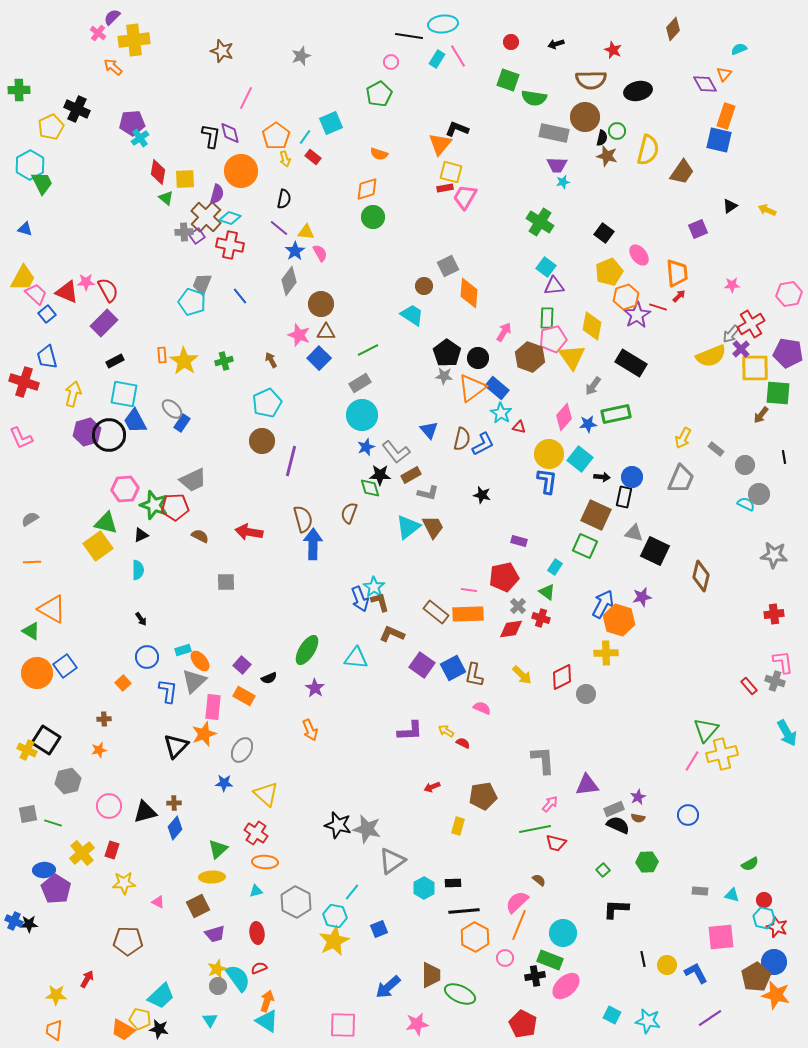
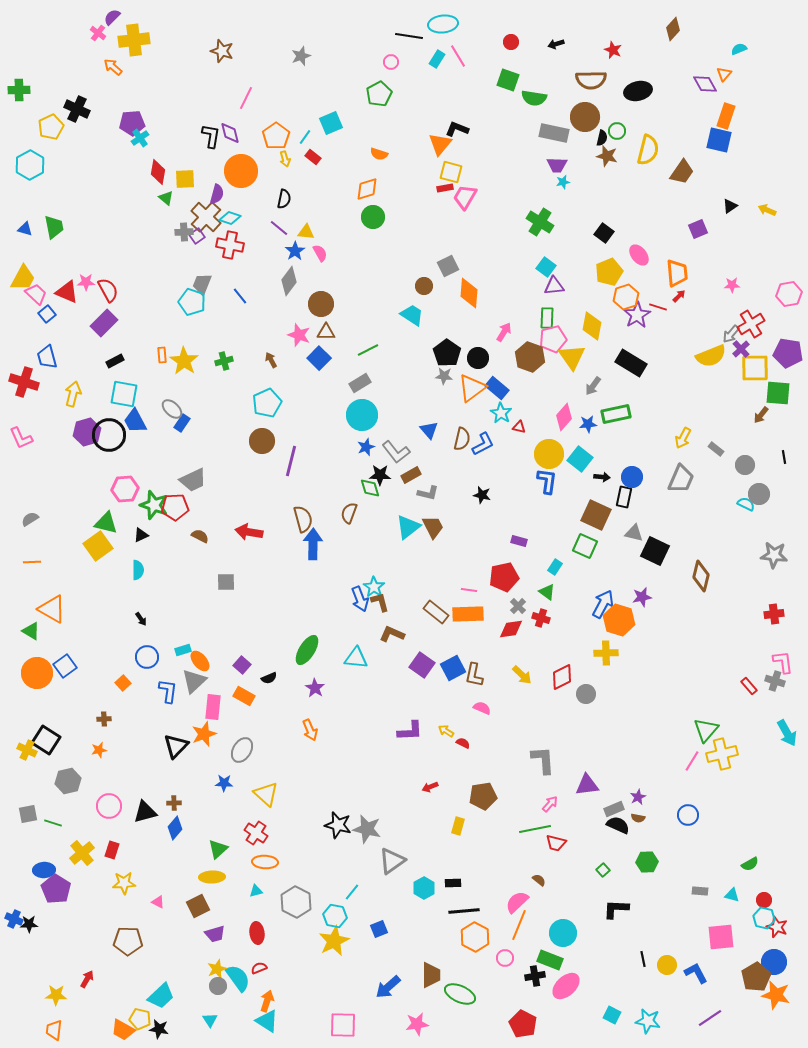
green trapezoid at (42, 183): moved 12 px right, 44 px down; rotated 15 degrees clockwise
red arrow at (432, 787): moved 2 px left
blue cross at (14, 921): moved 2 px up
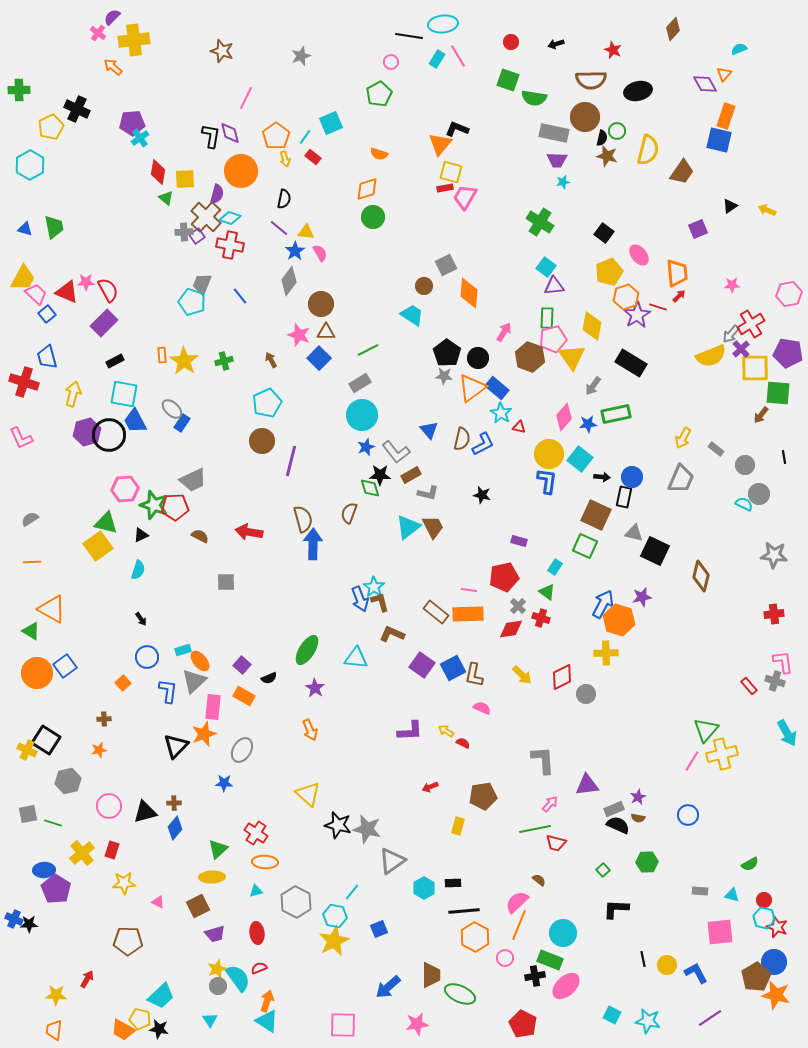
purple trapezoid at (557, 165): moved 5 px up
gray square at (448, 266): moved 2 px left, 1 px up
cyan semicircle at (746, 504): moved 2 px left
cyan semicircle at (138, 570): rotated 18 degrees clockwise
yellow triangle at (266, 794): moved 42 px right
pink square at (721, 937): moved 1 px left, 5 px up
